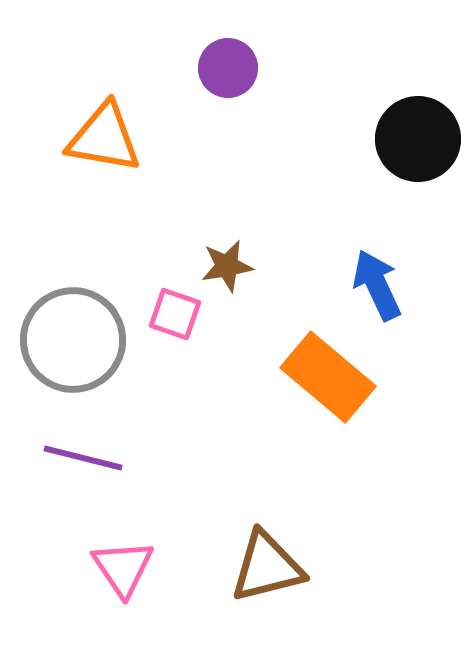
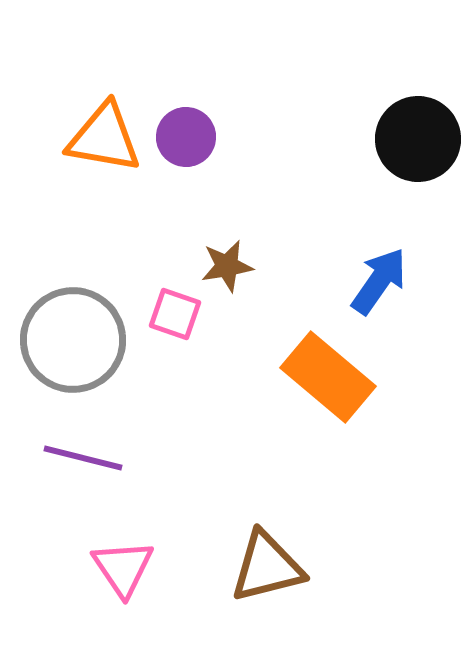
purple circle: moved 42 px left, 69 px down
blue arrow: moved 2 px right, 4 px up; rotated 60 degrees clockwise
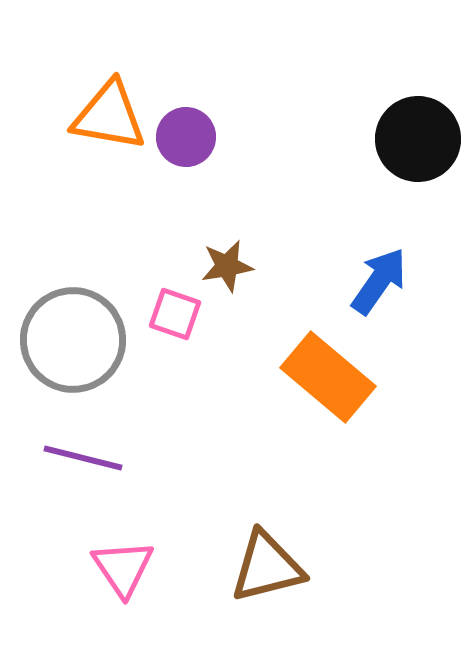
orange triangle: moved 5 px right, 22 px up
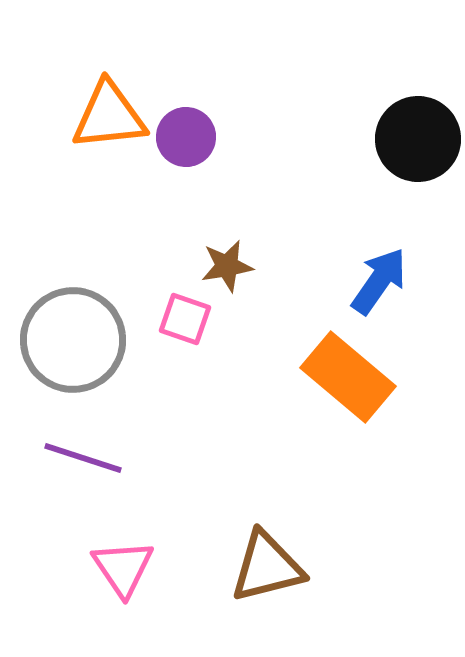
orange triangle: rotated 16 degrees counterclockwise
pink square: moved 10 px right, 5 px down
orange rectangle: moved 20 px right
purple line: rotated 4 degrees clockwise
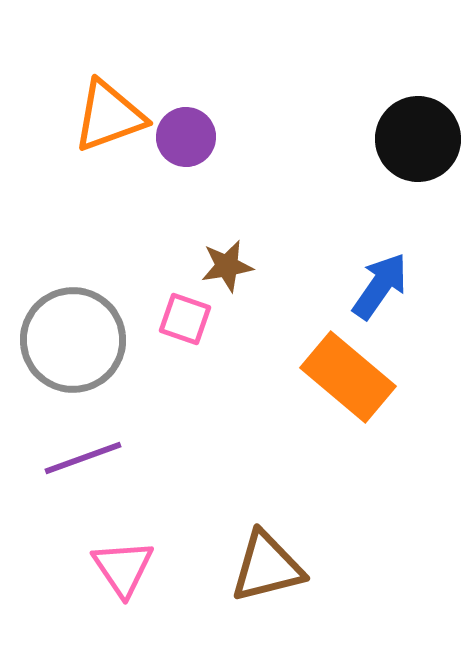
orange triangle: rotated 14 degrees counterclockwise
blue arrow: moved 1 px right, 5 px down
purple line: rotated 38 degrees counterclockwise
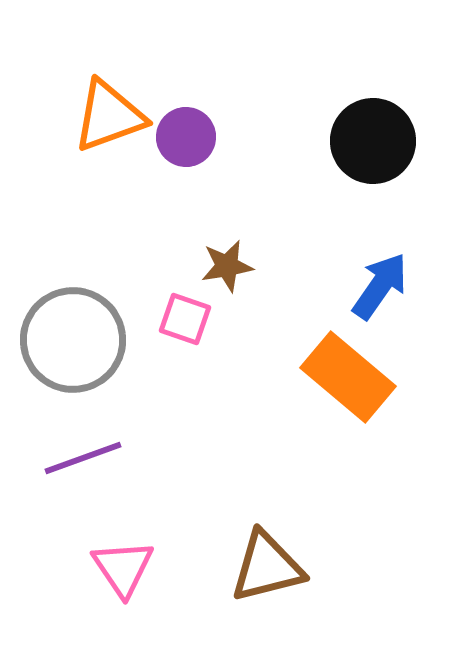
black circle: moved 45 px left, 2 px down
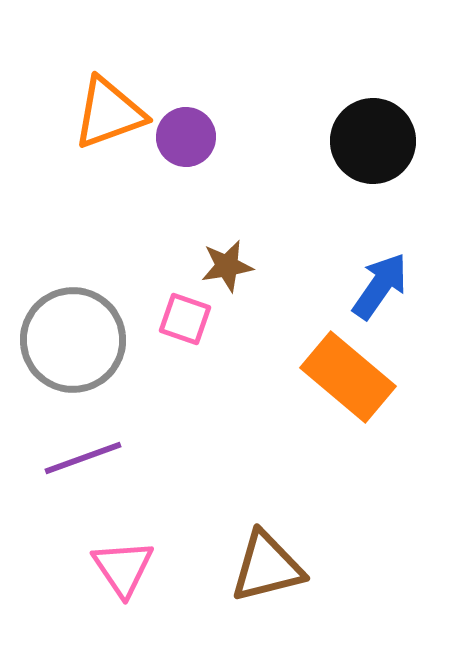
orange triangle: moved 3 px up
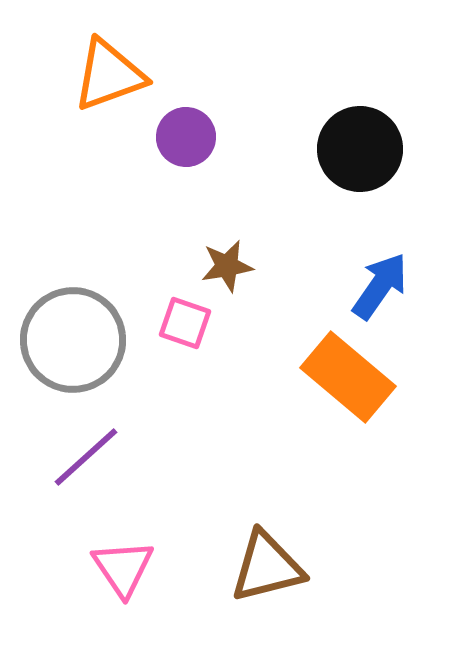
orange triangle: moved 38 px up
black circle: moved 13 px left, 8 px down
pink square: moved 4 px down
purple line: moved 3 px right, 1 px up; rotated 22 degrees counterclockwise
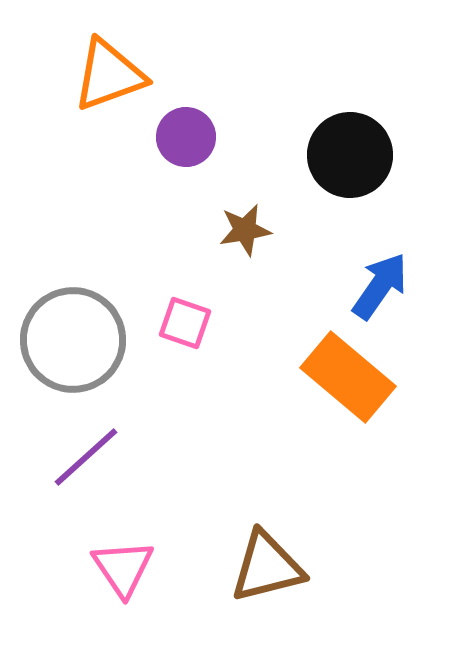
black circle: moved 10 px left, 6 px down
brown star: moved 18 px right, 36 px up
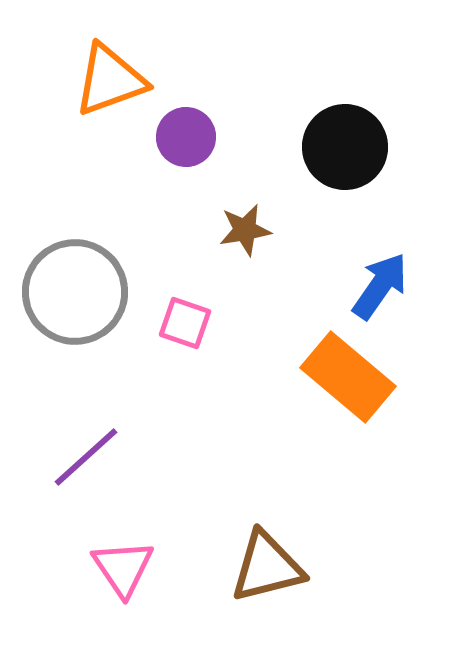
orange triangle: moved 1 px right, 5 px down
black circle: moved 5 px left, 8 px up
gray circle: moved 2 px right, 48 px up
